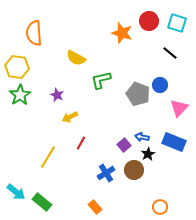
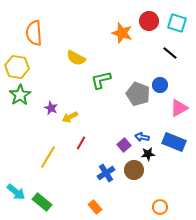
purple star: moved 6 px left, 13 px down
pink triangle: rotated 18 degrees clockwise
black star: rotated 24 degrees clockwise
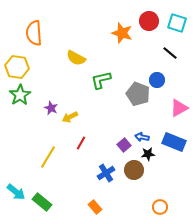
blue circle: moved 3 px left, 5 px up
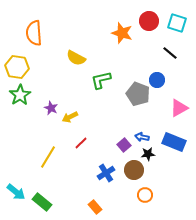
red line: rotated 16 degrees clockwise
orange circle: moved 15 px left, 12 px up
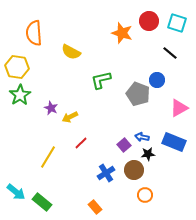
yellow semicircle: moved 5 px left, 6 px up
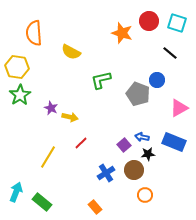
yellow arrow: rotated 140 degrees counterclockwise
cyan arrow: rotated 108 degrees counterclockwise
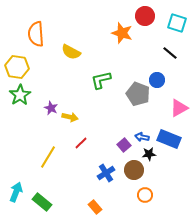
red circle: moved 4 px left, 5 px up
orange semicircle: moved 2 px right, 1 px down
blue rectangle: moved 5 px left, 3 px up
black star: moved 1 px right
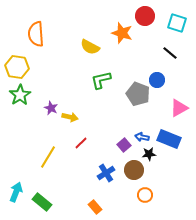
yellow semicircle: moved 19 px right, 5 px up
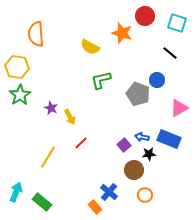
yellow arrow: rotated 49 degrees clockwise
blue cross: moved 3 px right, 19 px down; rotated 18 degrees counterclockwise
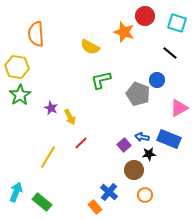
orange star: moved 2 px right, 1 px up
